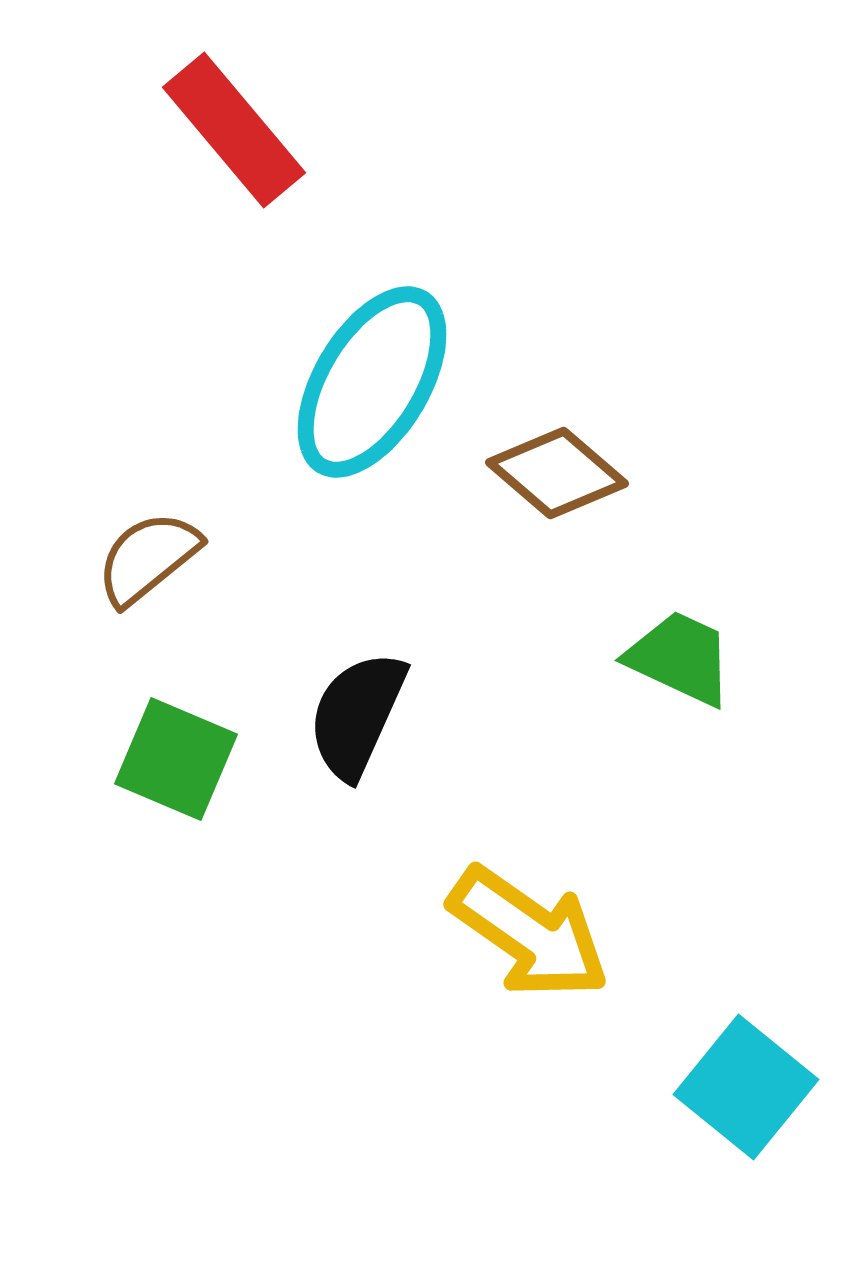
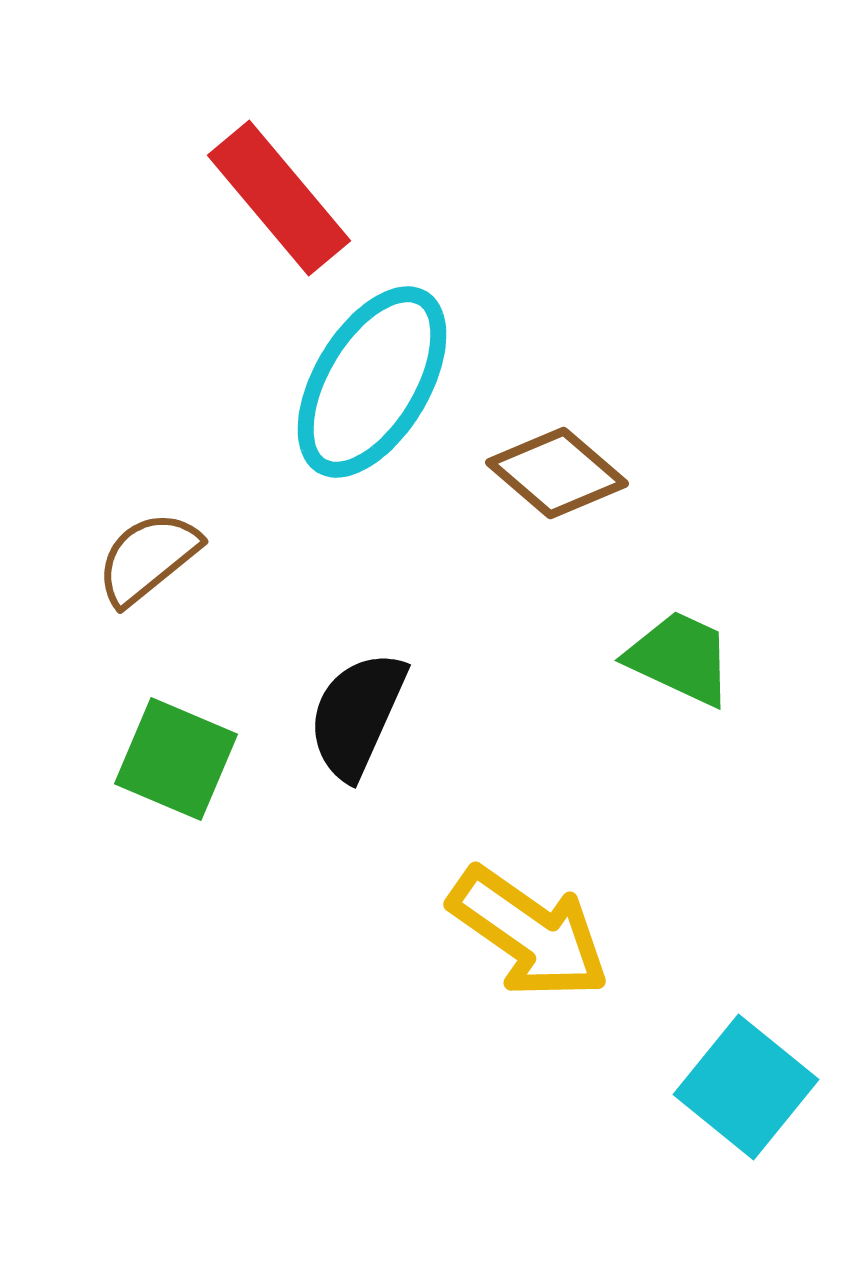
red rectangle: moved 45 px right, 68 px down
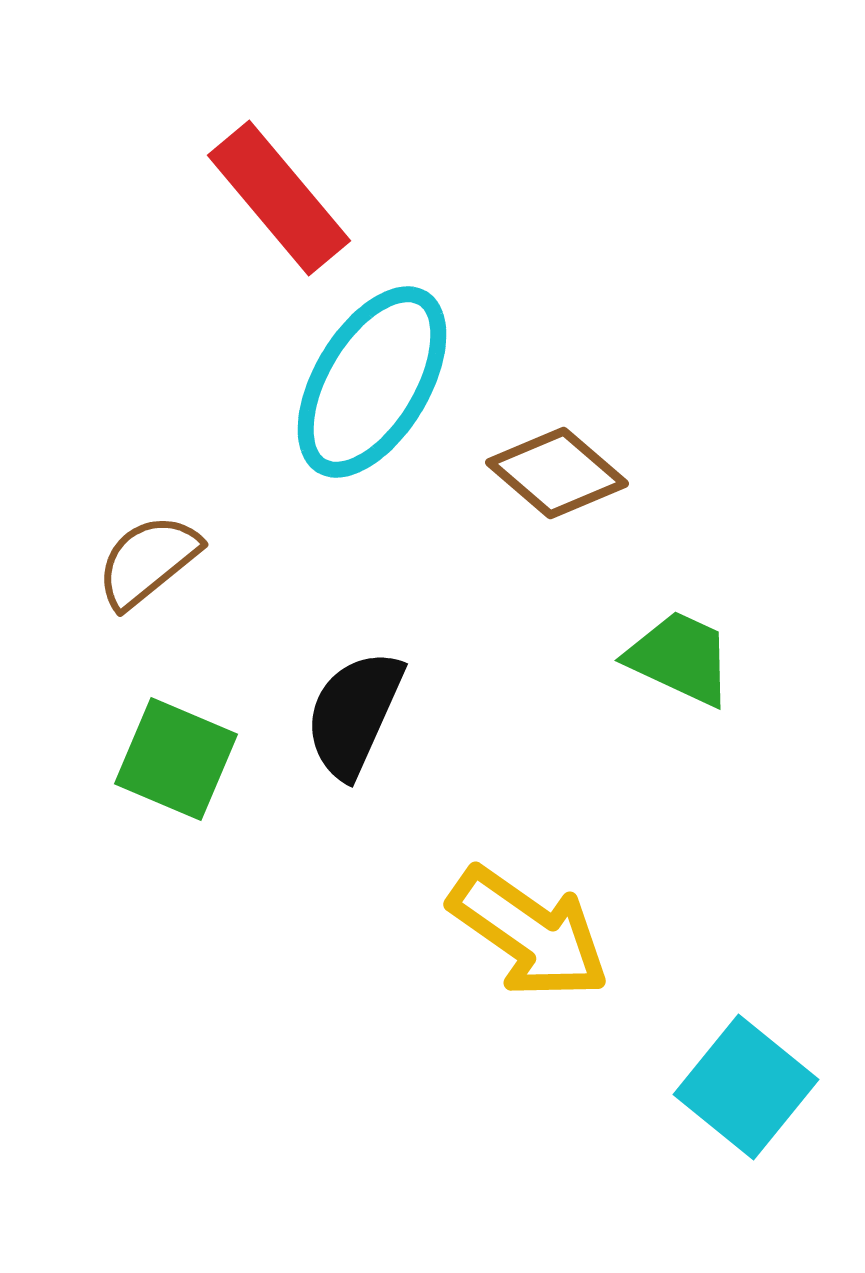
brown semicircle: moved 3 px down
black semicircle: moved 3 px left, 1 px up
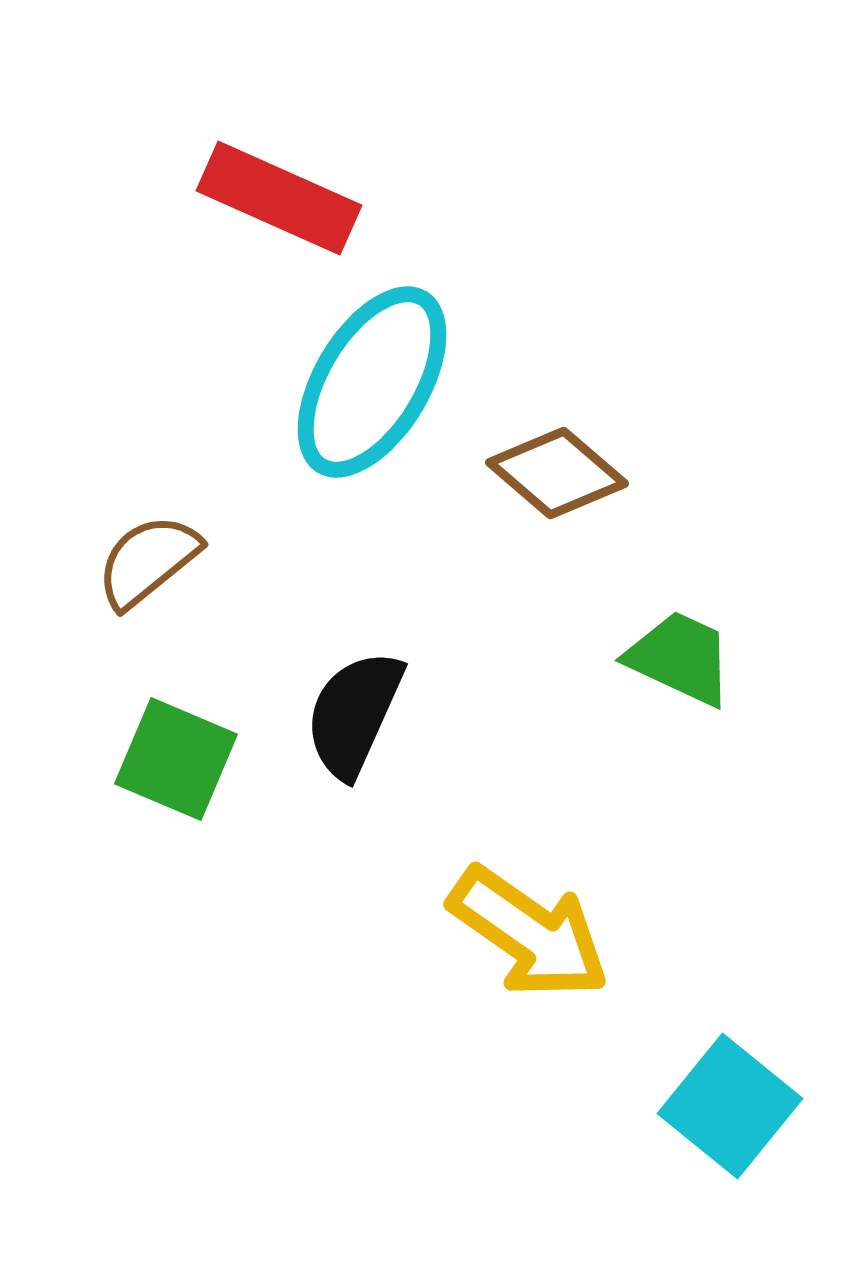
red rectangle: rotated 26 degrees counterclockwise
cyan square: moved 16 px left, 19 px down
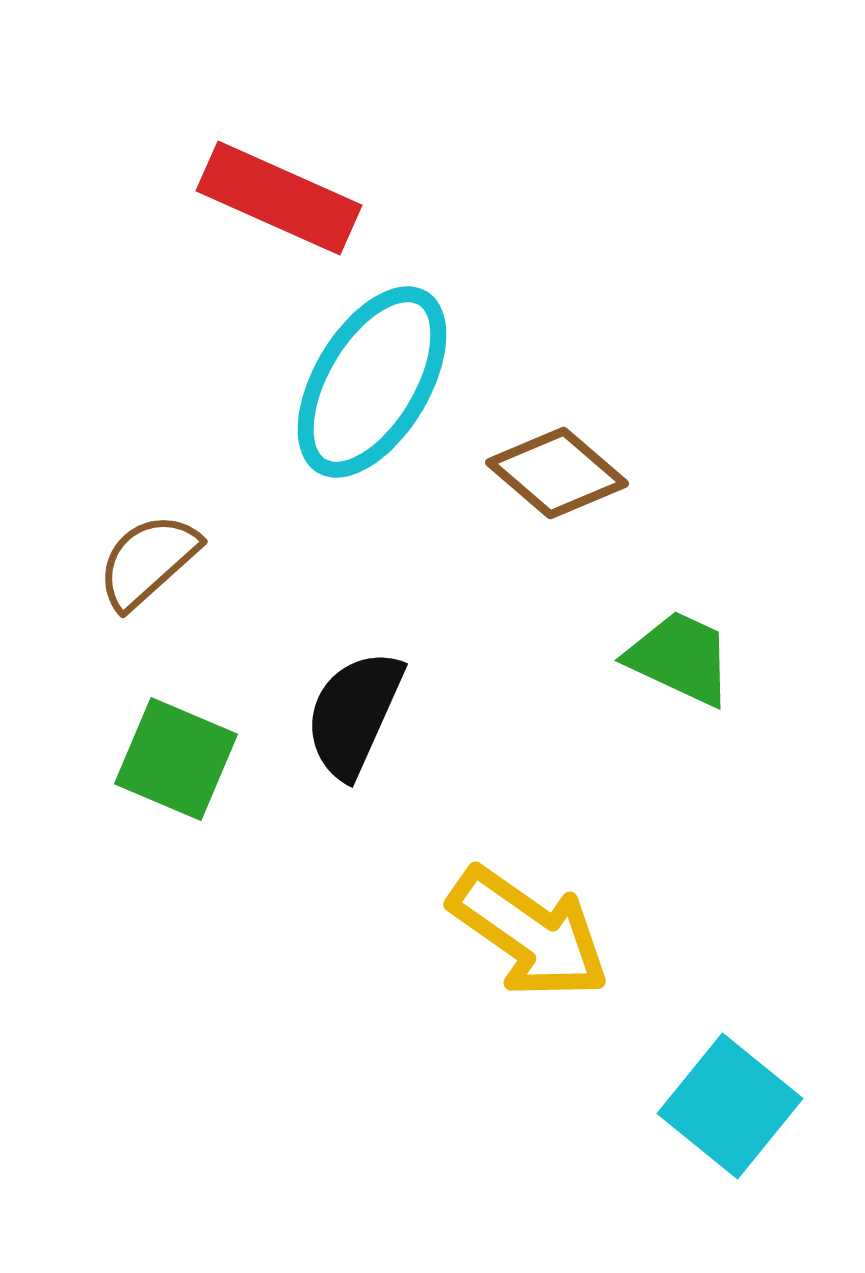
brown semicircle: rotated 3 degrees counterclockwise
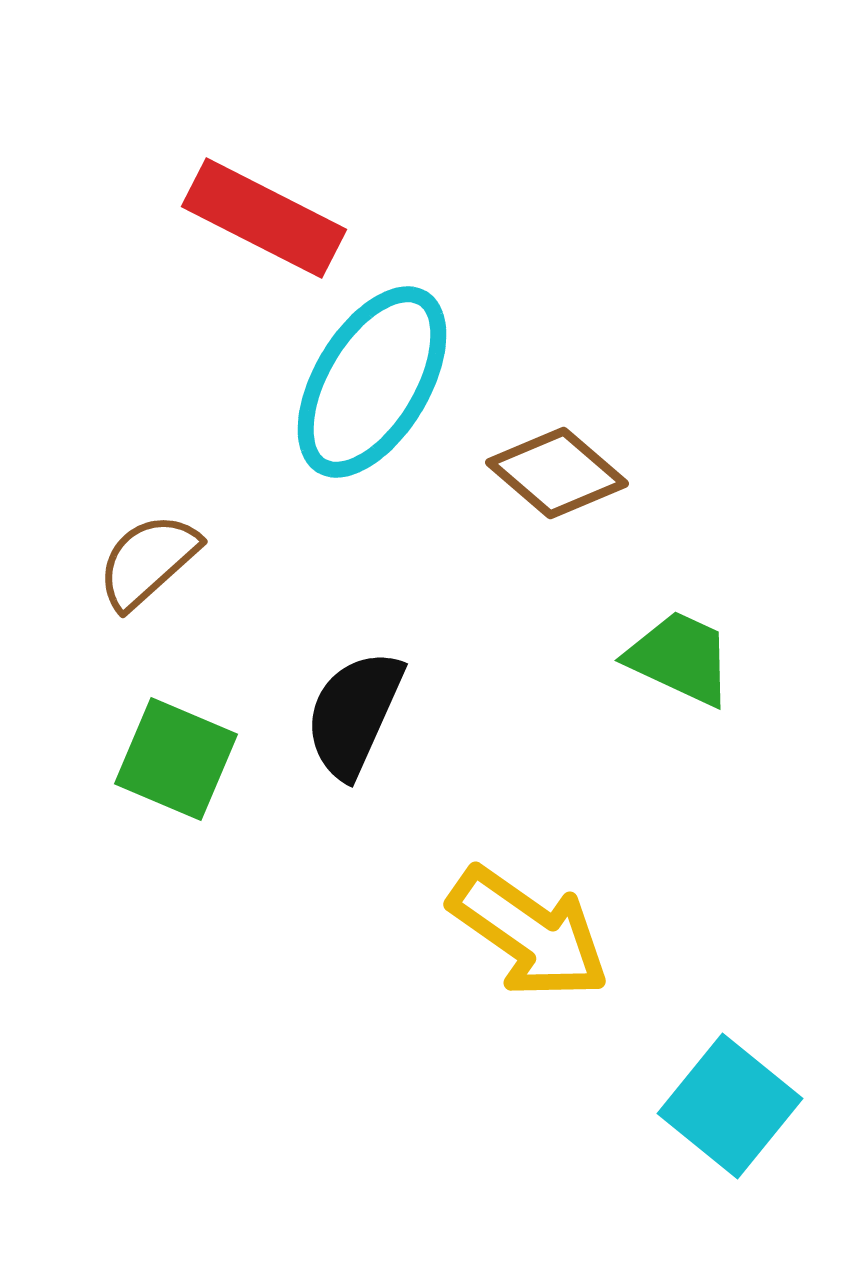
red rectangle: moved 15 px left, 20 px down; rotated 3 degrees clockwise
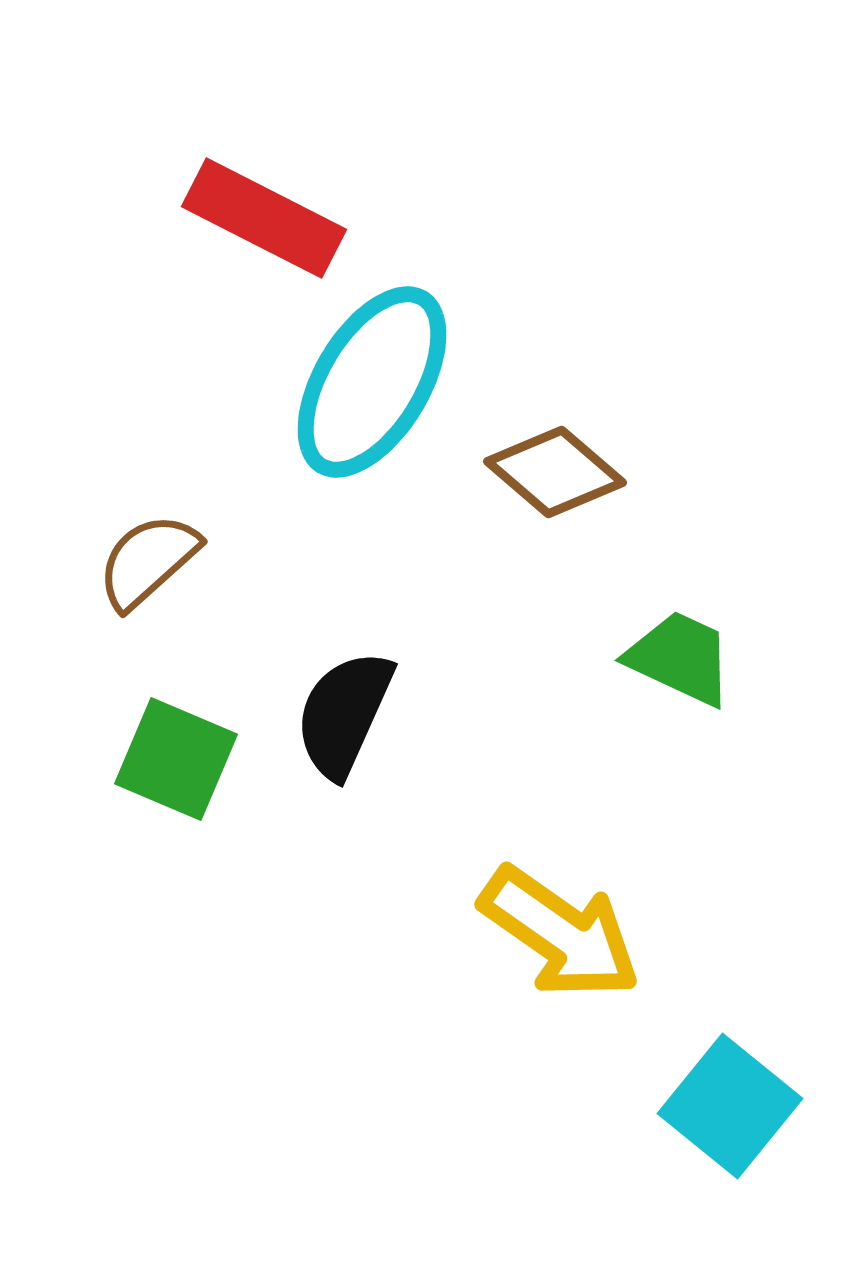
brown diamond: moved 2 px left, 1 px up
black semicircle: moved 10 px left
yellow arrow: moved 31 px right
